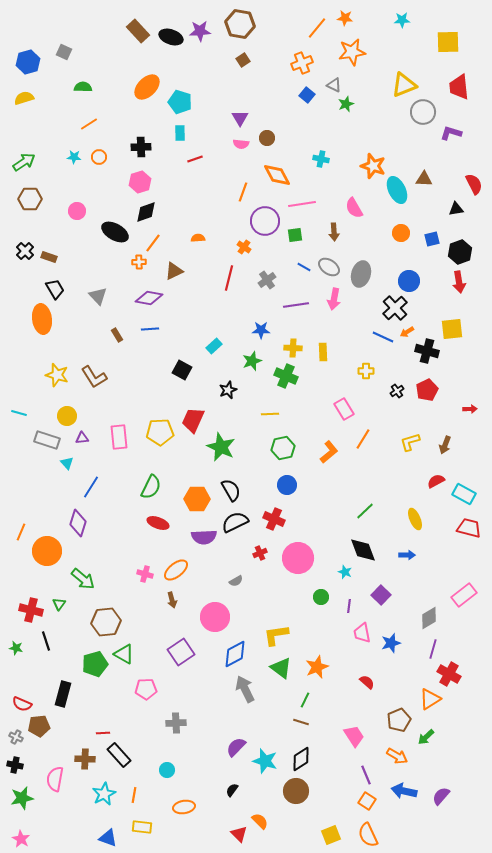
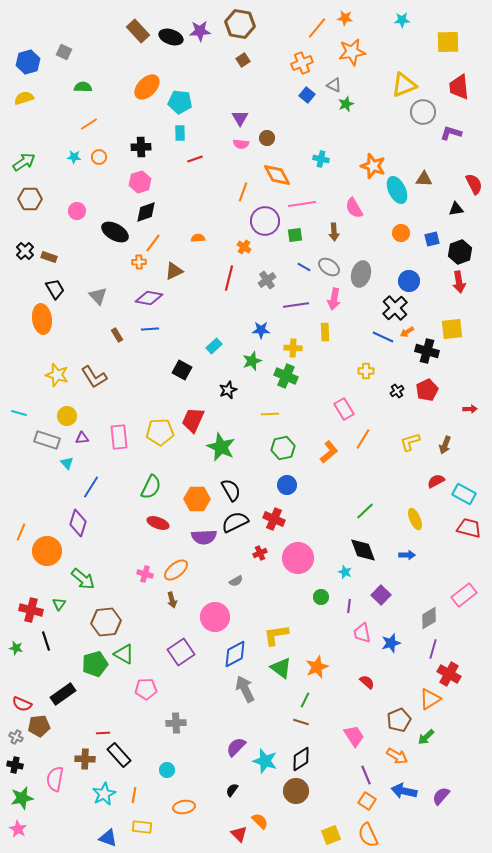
cyan pentagon at (180, 102): rotated 10 degrees counterclockwise
yellow rectangle at (323, 352): moved 2 px right, 20 px up
black rectangle at (63, 694): rotated 40 degrees clockwise
pink star at (21, 839): moved 3 px left, 10 px up
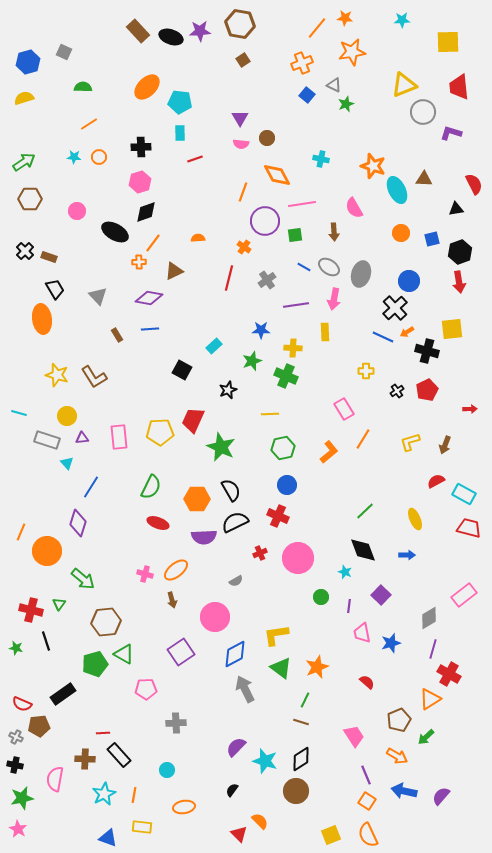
red cross at (274, 519): moved 4 px right, 3 px up
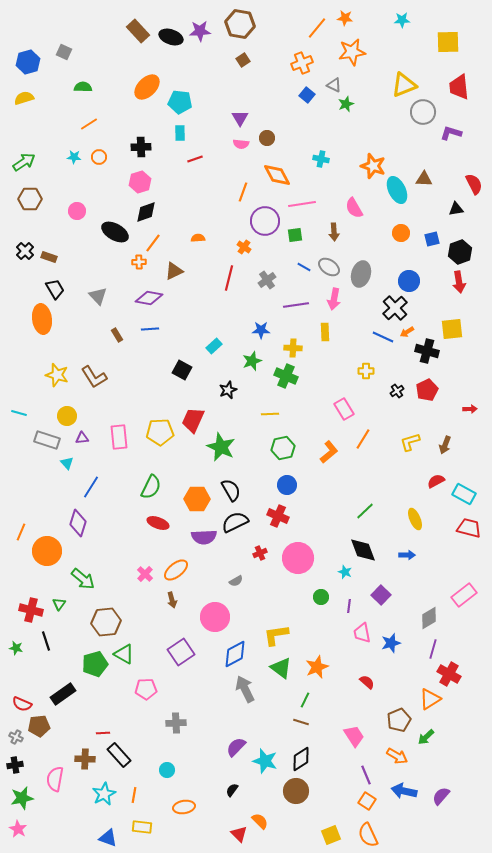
pink cross at (145, 574): rotated 28 degrees clockwise
black cross at (15, 765): rotated 21 degrees counterclockwise
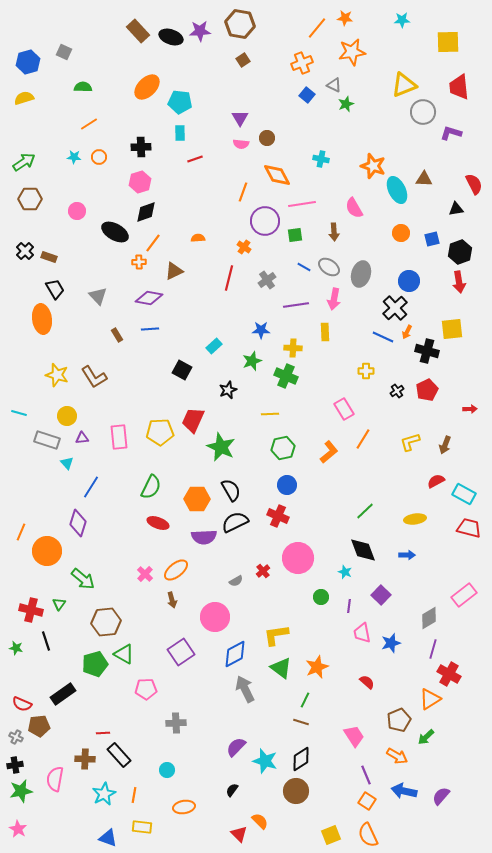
orange arrow at (407, 332): rotated 32 degrees counterclockwise
yellow ellipse at (415, 519): rotated 75 degrees counterclockwise
red cross at (260, 553): moved 3 px right, 18 px down; rotated 16 degrees counterclockwise
green star at (22, 798): moved 1 px left, 7 px up
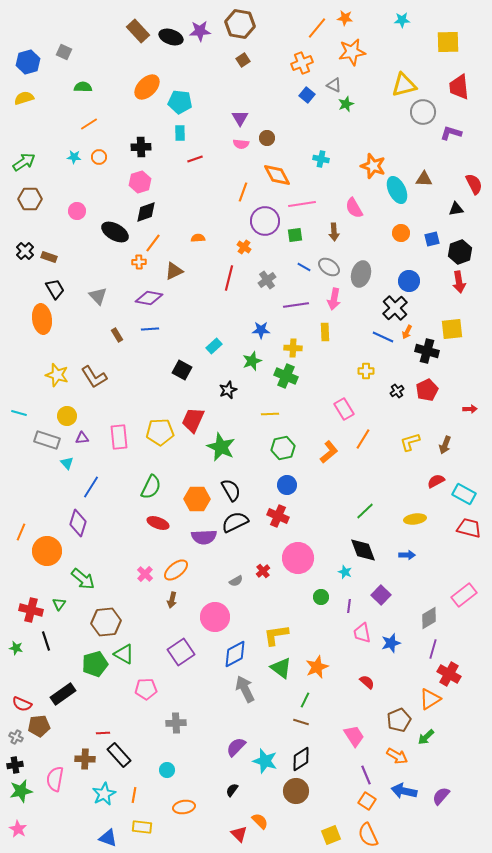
yellow triangle at (404, 85): rotated 8 degrees clockwise
brown arrow at (172, 600): rotated 28 degrees clockwise
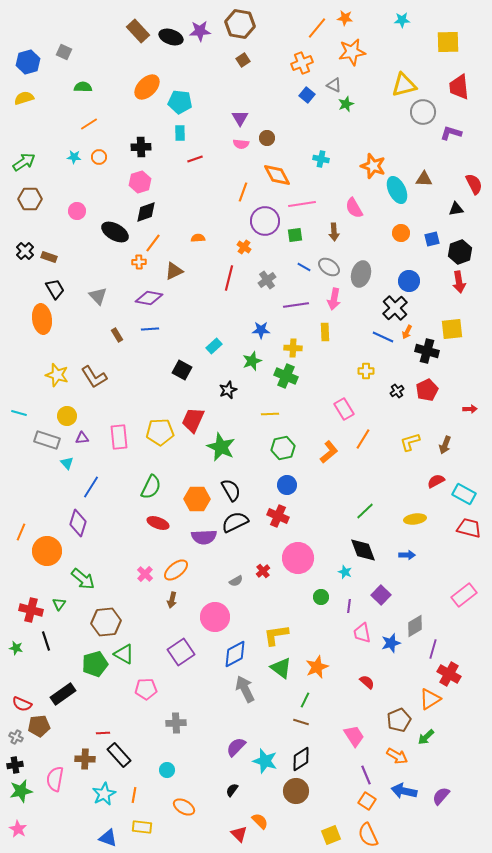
gray diamond at (429, 618): moved 14 px left, 8 px down
orange ellipse at (184, 807): rotated 40 degrees clockwise
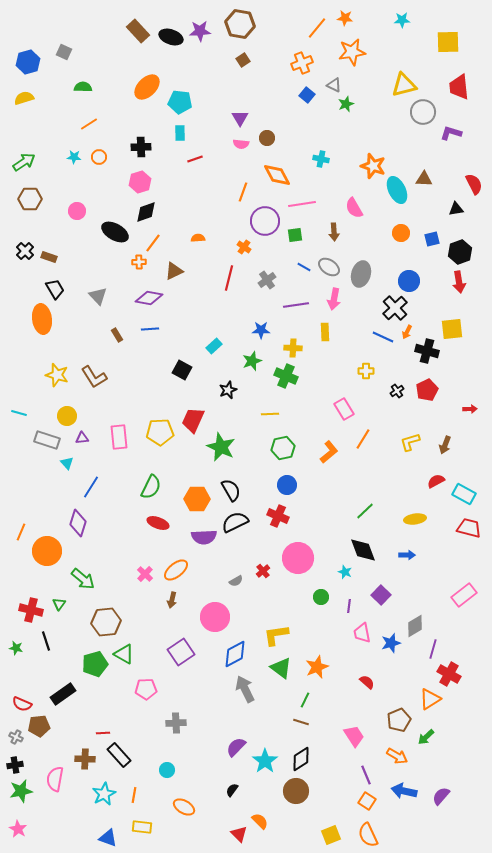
cyan star at (265, 761): rotated 20 degrees clockwise
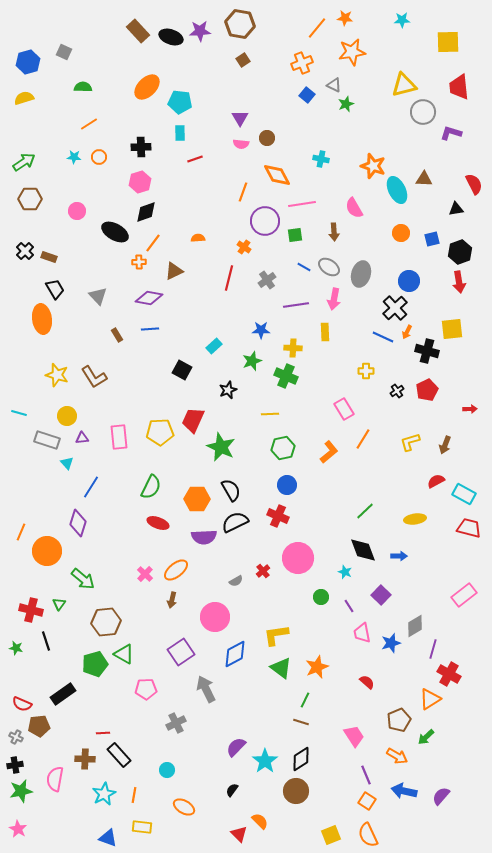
blue arrow at (407, 555): moved 8 px left, 1 px down
purple line at (349, 606): rotated 40 degrees counterclockwise
gray arrow at (245, 689): moved 39 px left
gray cross at (176, 723): rotated 24 degrees counterclockwise
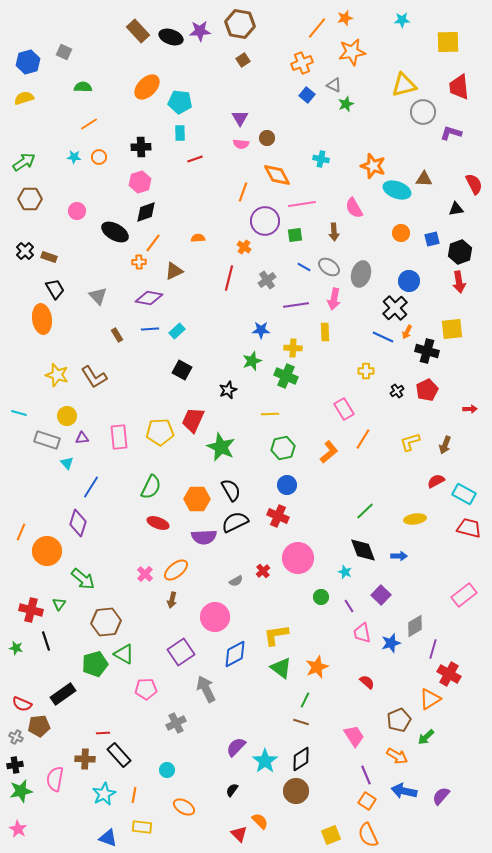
orange star at (345, 18): rotated 21 degrees counterclockwise
cyan ellipse at (397, 190): rotated 44 degrees counterclockwise
cyan rectangle at (214, 346): moved 37 px left, 15 px up
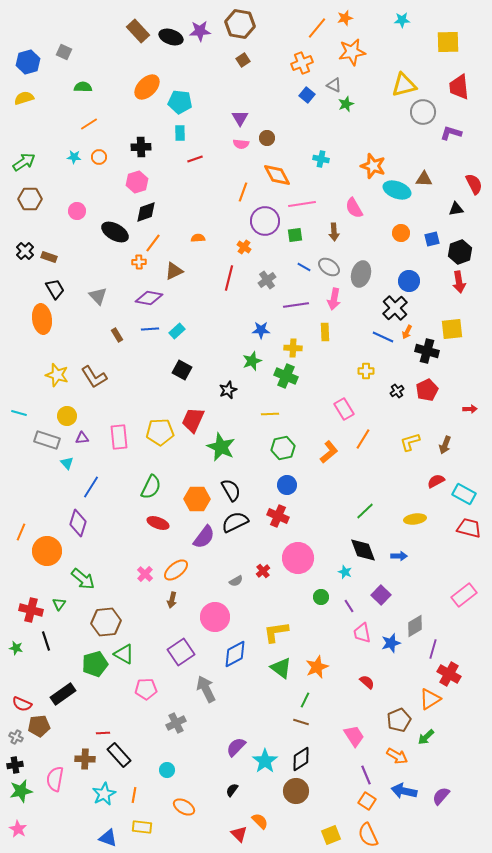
pink hexagon at (140, 182): moved 3 px left
purple semicircle at (204, 537): rotated 50 degrees counterclockwise
yellow L-shape at (276, 635): moved 3 px up
